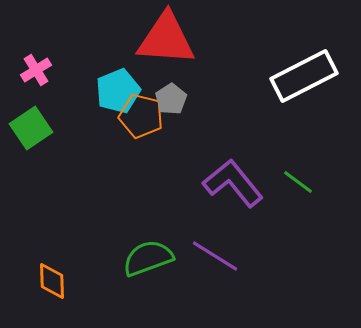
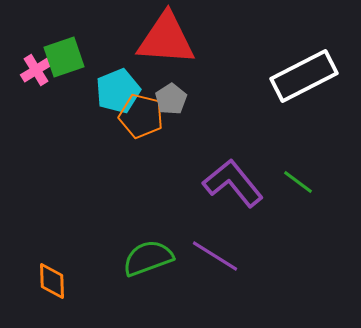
green square: moved 33 px right, 71 px up; rotated 15 degrees clockwise
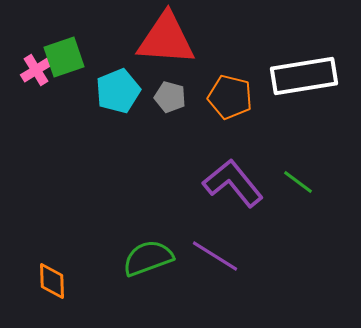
white rectangle: rotated 18 degrees clockwise
gray pentagon: moved 1 px left, 2 px up; rotated 24 degrees counterclockwise
orange pentagon: moved 89 px right, 19 px up
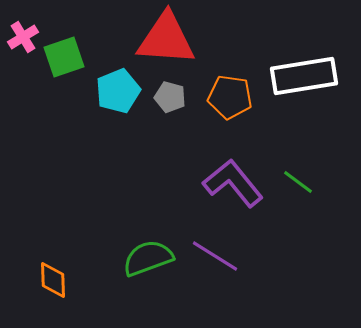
pink cross: moved 13 px left, 33 px up
orange pentagon: rotated 6 degrees counterclockwise
orange diamond: moved 1 px right, 1 px up
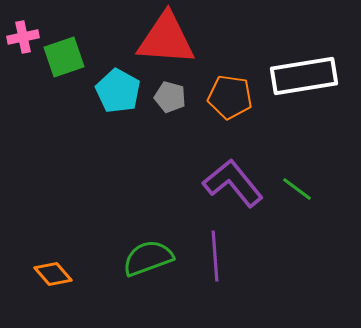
pink cross: rotated 20 degrees clockwise
cyan pentagon: rotated 21 degrees counterclockwise
green line: moved 1 px left, 7 px down
purple line: rotated 54 degrees clockwise
orange diamond: moved 6 px up; rotated 39 degrees counterclockwise
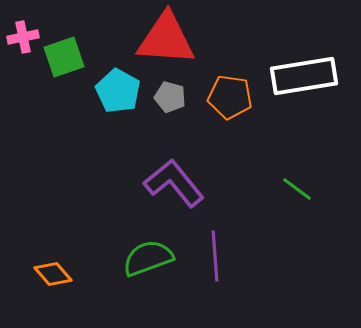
purple L-shape: moved 59 px left
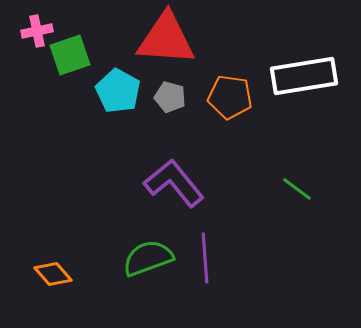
pink cross: moved 14 px right, 6 px up
green square: moved 6 px right, 2 px up
purple line: moved 10 px left, 2 px down
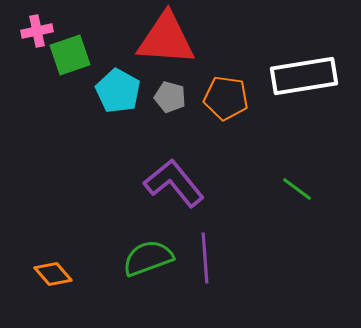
orange pentagon: moved 4 px left, 1 px down
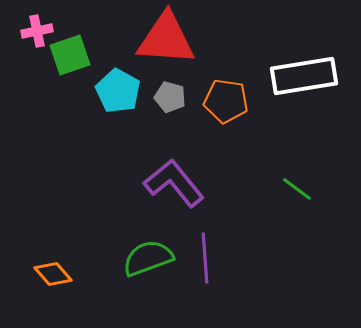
orange pentagon: moved 3 px down
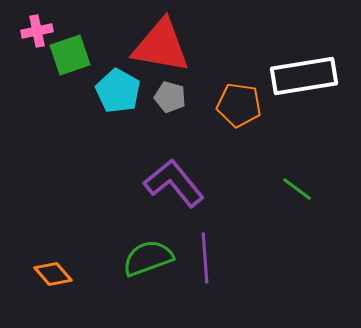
red triangle: moved 5 px left, 7 px down; rotated 6 degrees clockwise
orange pentagon: moved 13 px right, 4 px down
